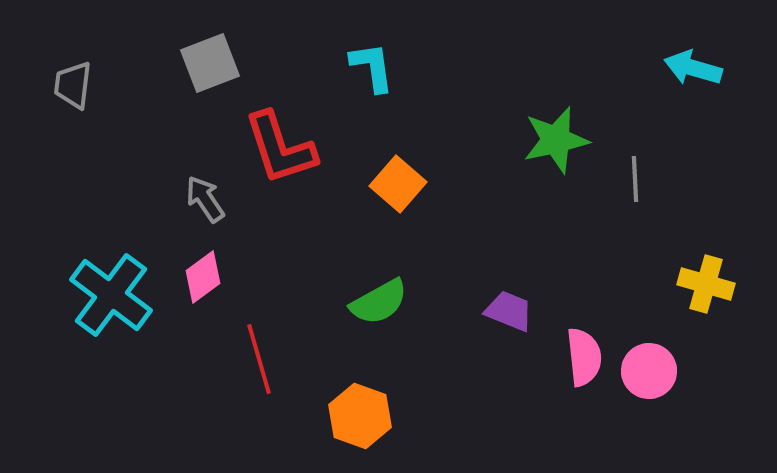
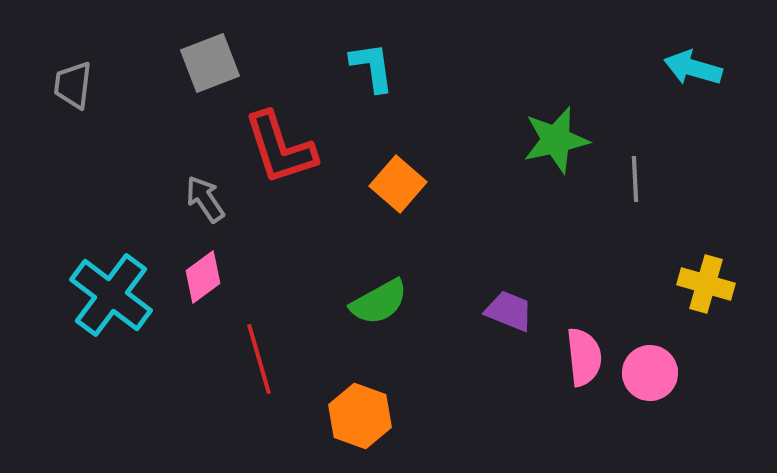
pink circle: moved 1 px right, 2 px down
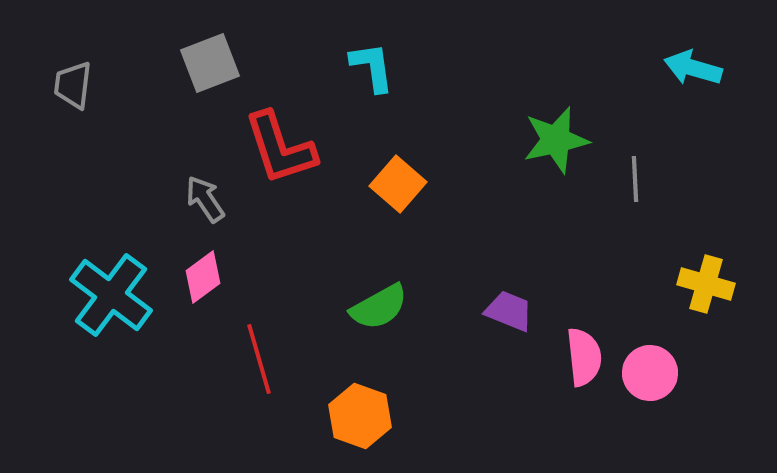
green semicircle: moved 5 px down
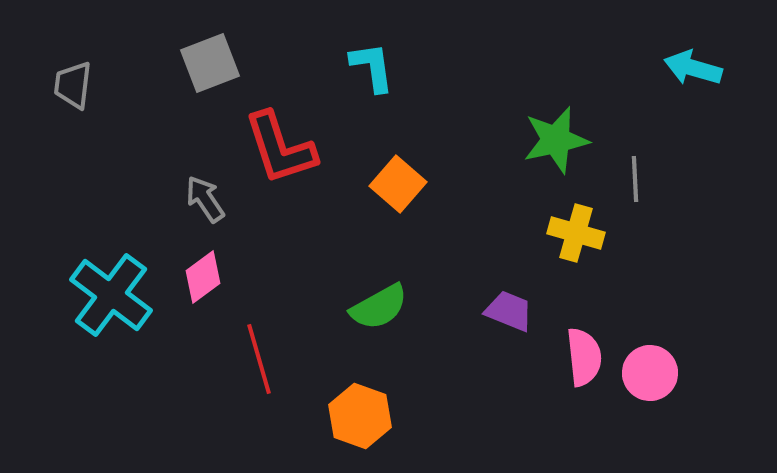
yellow cross: moved 130 px left, 51 px up
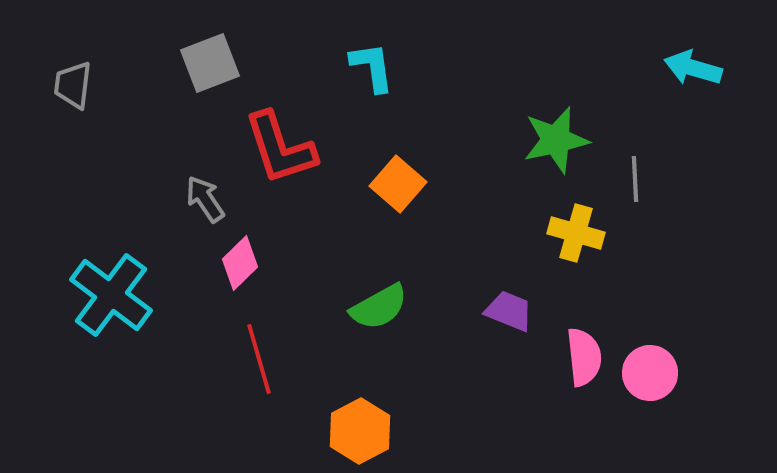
pink diamond: moved 37 px right, 14 px up; rotated 8 degrees counterclockwise
orange hexagon: moved 15 px down; rotated 12 degrees clockwise
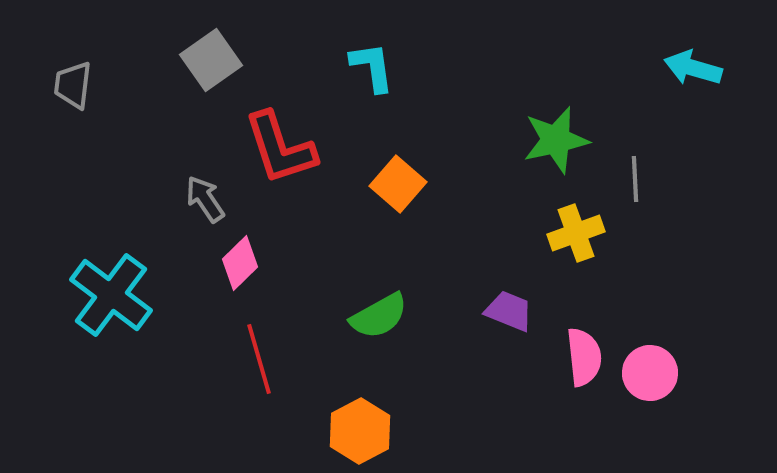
gray square: moved 1 px right, 3 px up; rotated 14 degrees counterclockwise
yellow cross: rotated 36 degrees counterclockwise
green semicircle: moved 9 px down
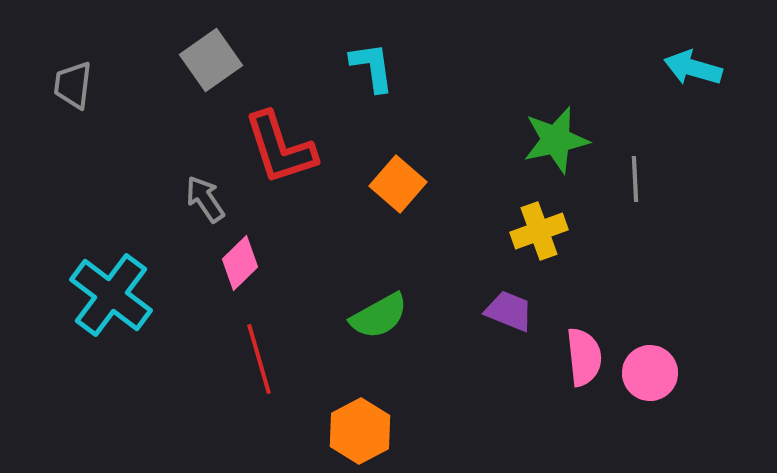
yellow cross: moved 37 px left, 2 px up
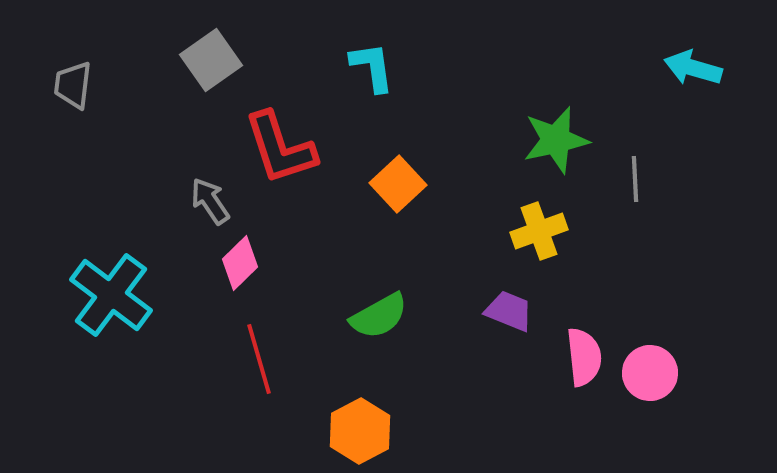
orange square: rotated 6 degrees clockwise
gray arrow: moved 5 px right, 2 px down
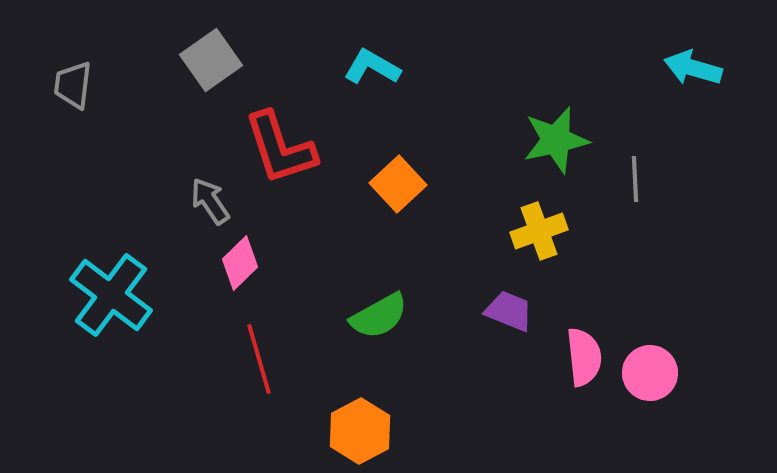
cyan L-shape: rotated 52 degrees counterclockwise
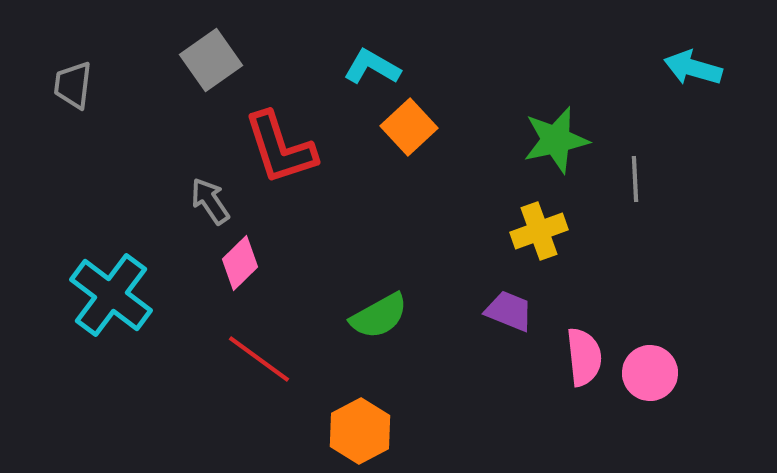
orange square: moved 11 px right, 57 px up
red line: rotated 38 degrees counterclockwise
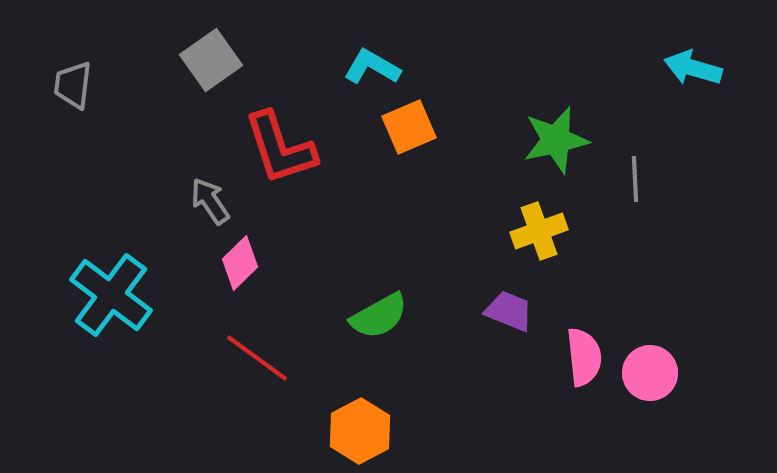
orange square: rotated 20 degrees clockwise
red line: moved 2 px left, 1 px up
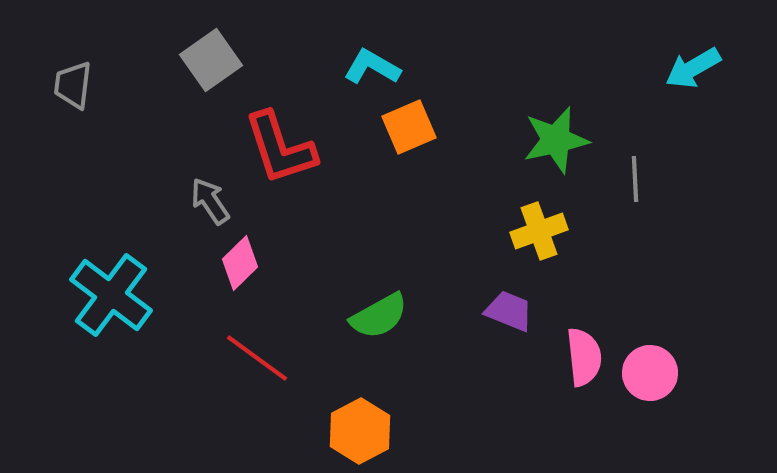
cyan arrow: rotated 46 degrees counterclockwise
